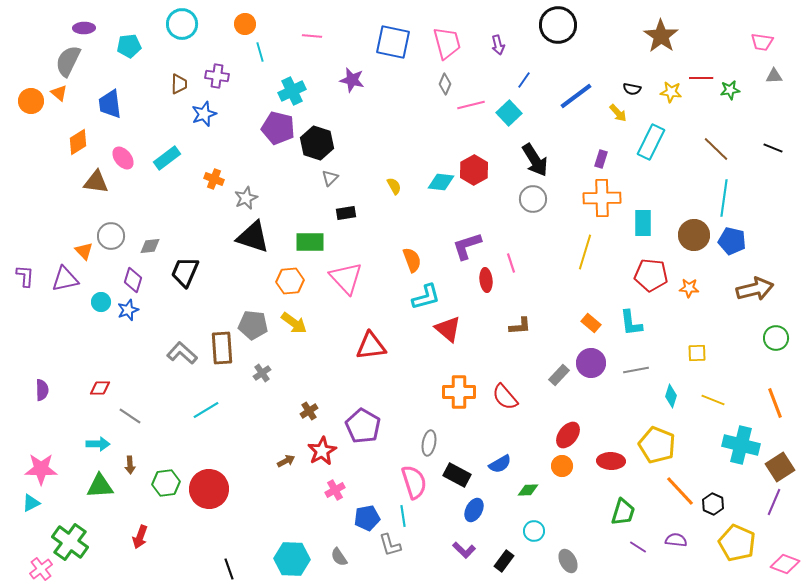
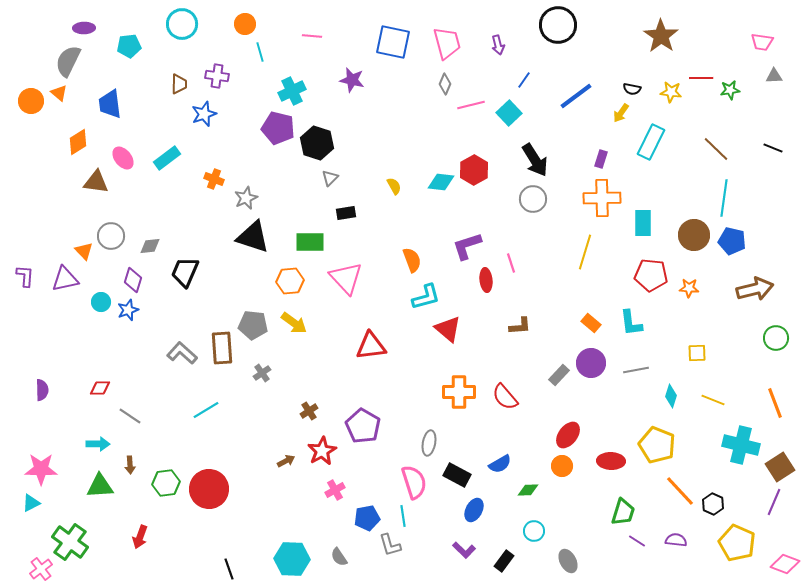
yellow arrow at (618, 113): moved 3 px right; rotated 78 degrees clockwise
purple line at (638, 547): moved 1 px left, 6 px up
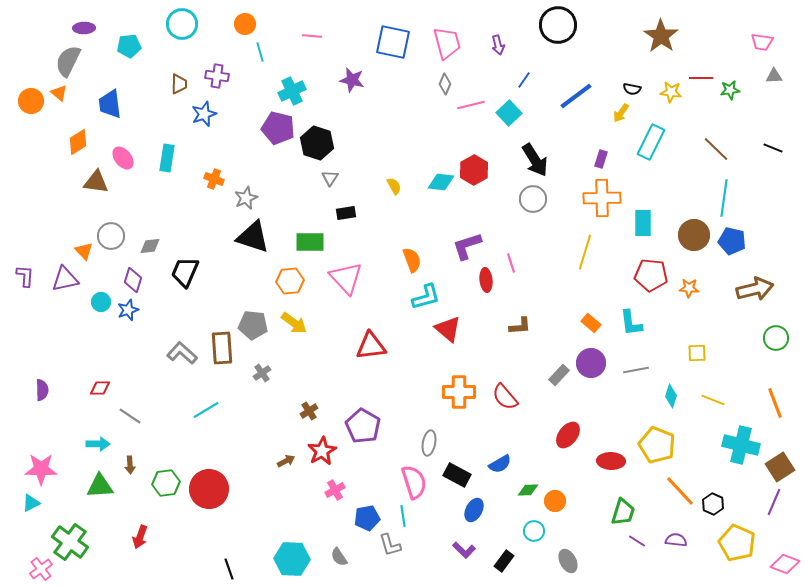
cyan rectangle at (167, 158): rotated 44 degrees counterclockwise
gray triangle at (330, 178): rotated 12 degrees counterclockwise
orange circle at (562, 466): moved 7 px left, 35 px down
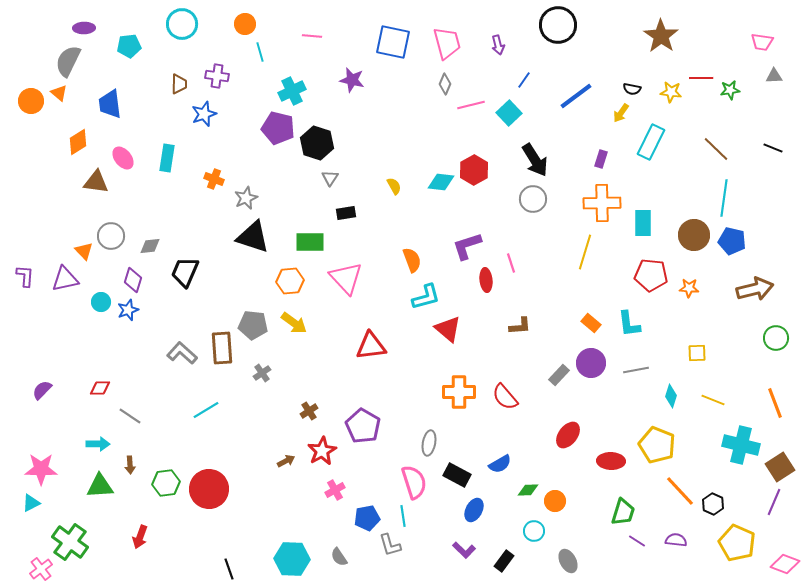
orange cross at (602, 198): moved 5 px down
cyan L-shape at (631, 323): moved 2 px left, 1 px down
purple semicircle at (42, 390): rotated 135 degrees counterclockwise
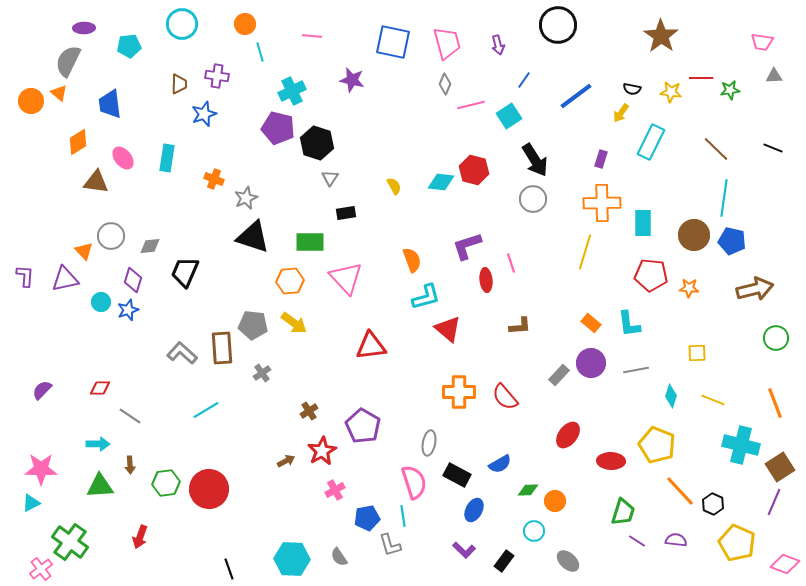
cyan square at (509, 113): moved 3 px down; rotated 10 degrees clockwise
red hexagon at (474, 170): rotated 16 degrees counterclockwise
gray ellipse at (568, 561): rotated 20 degrees counterclockwise
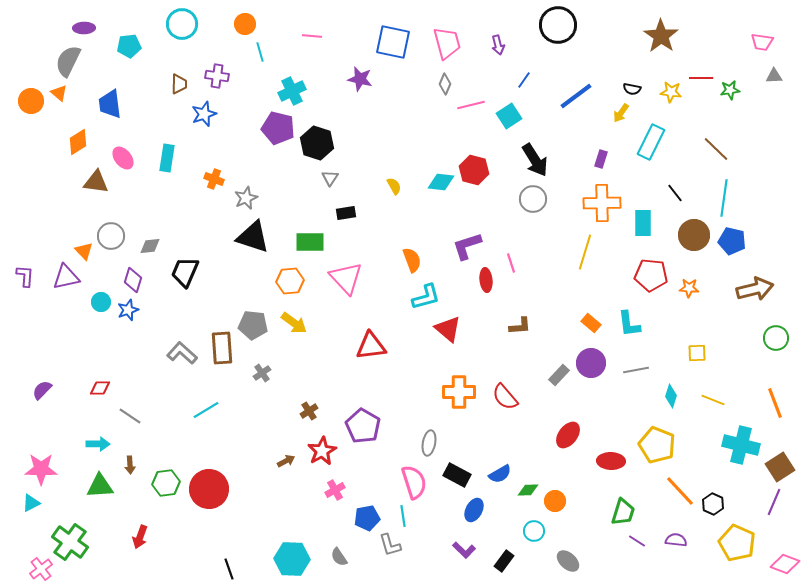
purple star at (352, 80): moved 8 px right, 1 px up
black line at (773, 148): moved 98 px left, 45 px down; rotated 30 degrees clockwise
purple triangle at (65, 279): moved 1 px right, 2 px up
blue semicircle at (500, 464): moved 10 px down
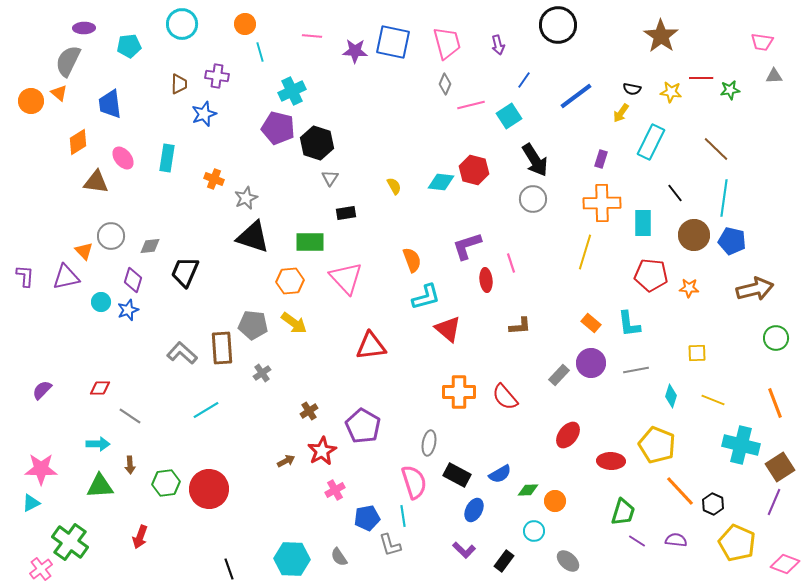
purple star at (360, 79): moved 5 px left, 28 px up; rotated 10 degrees counterclockwise
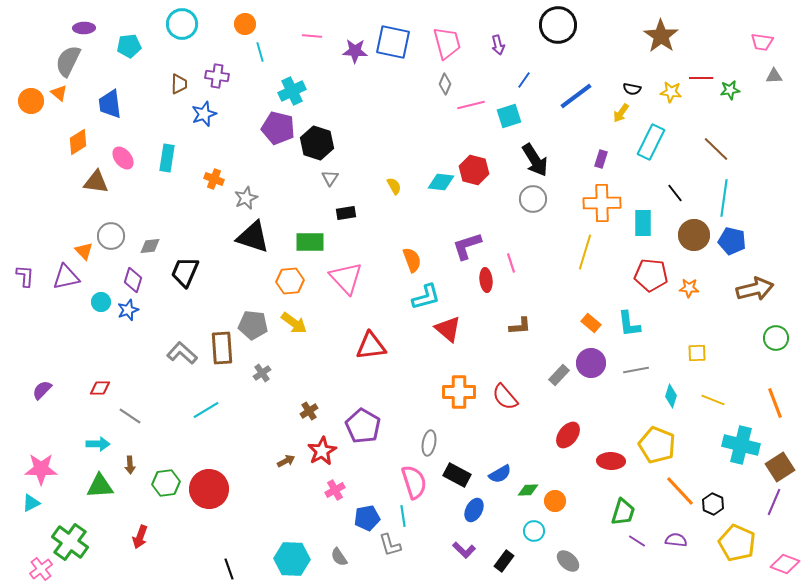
cyan square at (509, 116): rotated 15 degrees clockwise
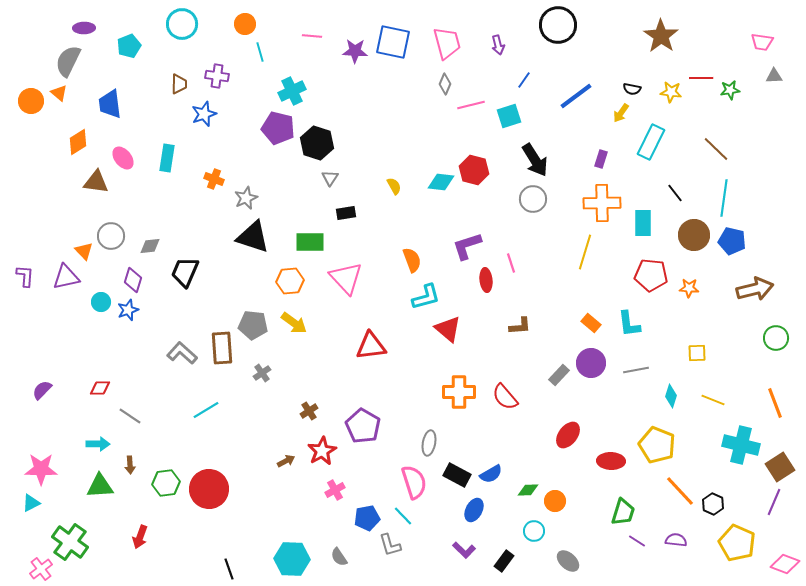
cyan pentagon at (129, 46): rotated 15 degrees counterclockwise
blue semicircle at (500, 474): moved 9 px left
cyan line at (403, 516): rotated 35 degrees counterclockwise
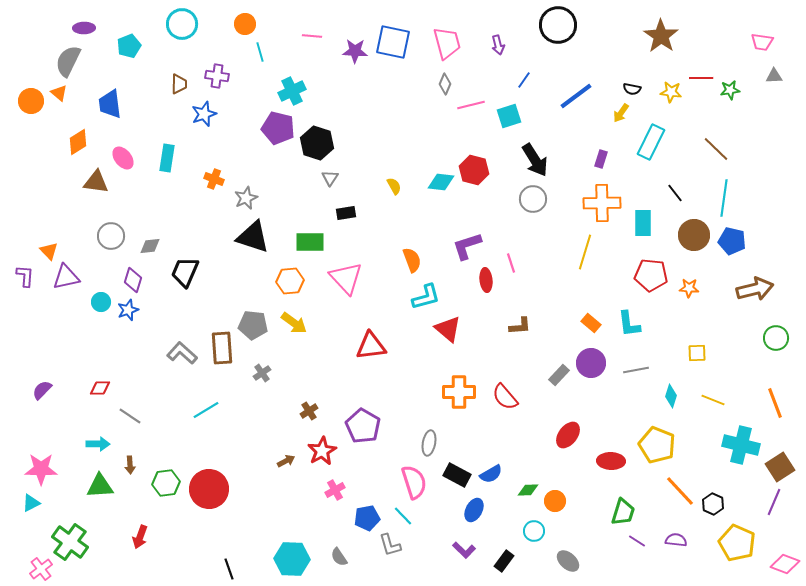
orange triangle at (84, 251): moved 35 px left
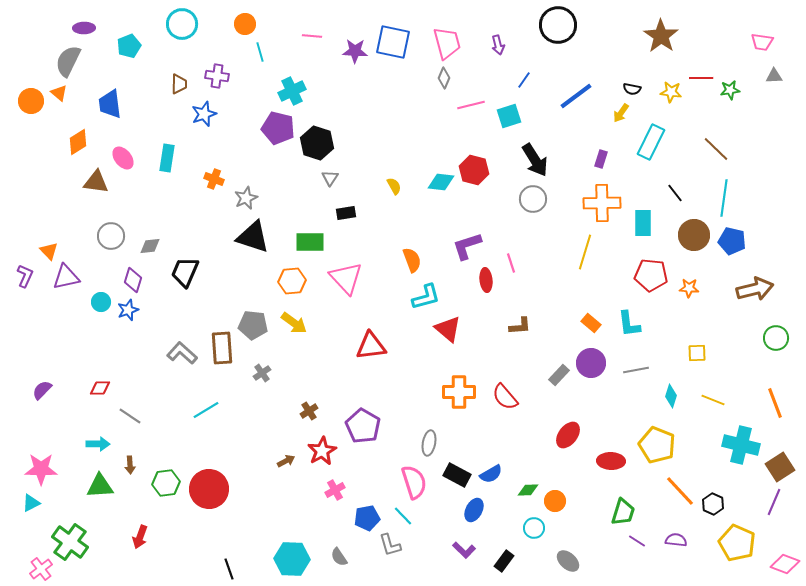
gray diamond at (445, 84): moved 1 px left, 6 px up
purple L-shape at (25, 276): rotated 20 degrees clockwise
orange hexagon at (290, 281): moved 2 px right
cyan circle at (534, 531): moved 3 px up
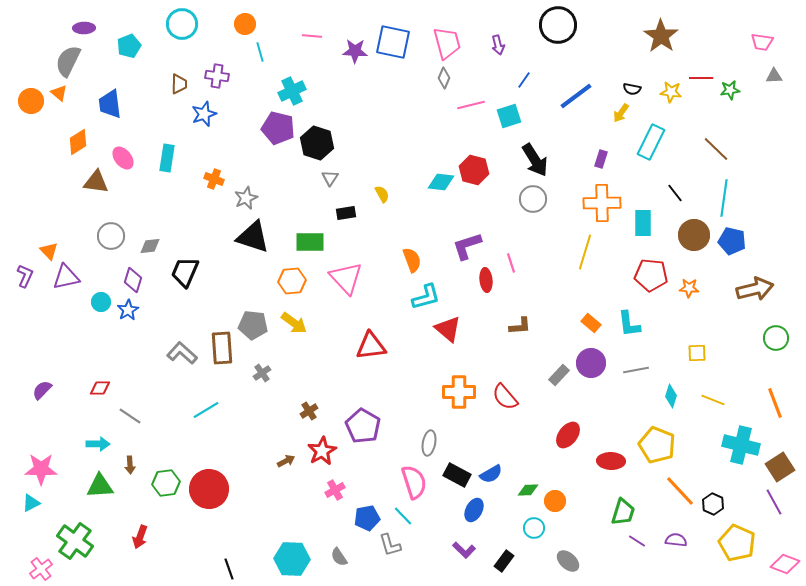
yellow semicircle at (394, 186): moved 12 px left, 8 px down
blue star at (128, 310): rotated 10 degrees counterclockwise
purple line at (774, 502): rotated 52 degrees counterclockwise
green cross at (70, 542): moved 5 px right, 1 px up
